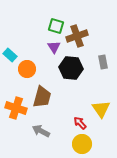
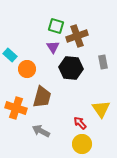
purple triangle: moved 1 px left
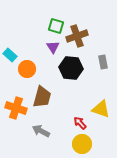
yellow triangle: rotated 36 degrees counterclockwise
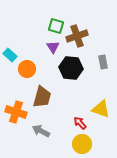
orange cross: moved 4 px down
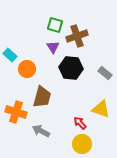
green square: moved 1 px left, 1 px up
gray rectangle: moved 2 px right, 11 px down; rotated 40 degrees counterclockwise
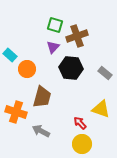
purple triangle: rotated 16 degrees clockwise
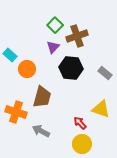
green square: rotated 28 degrees clockwise
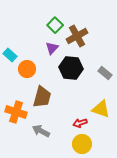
brown cross: rotated 10 degrees counterclockwise
purple triangle: moved 1 px left, 1 px down
red arrow: rotated 64 degrees counterclockwise
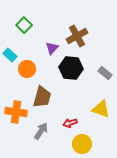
green square: moved 31 px left
orange cross: rotated 10 degrees counterclockwise
red arrow: moved 10 px left
gray arrow: rotated 96 degrees clockwise
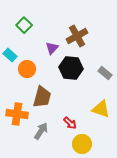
orange cross: moved 1 px right, 2 px down
red arrow: rotated 120 degrees counterclockwise
